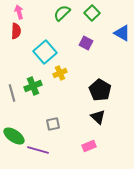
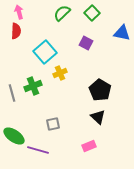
blue triangle: rotated 18 degrees counterclockwise
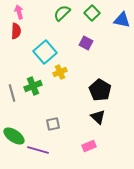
blue triangle: moved 13 px up
yellow cross: moved 1 px up
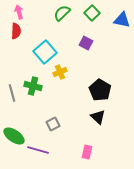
green cross: rotated 36 degrees clockwise
gray square: rotated 16 degrees counterclockwise
pink rectangle: moved 2 px left, 6 px down; rotated 56 degrees counterclockwise
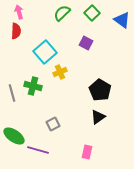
blue triangle: rotated 24 degrees clockwise
black triangle: rotated 42 degrees clockwise
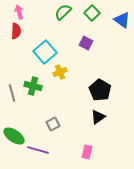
green semicircle: moved 1 px right, 1 px up
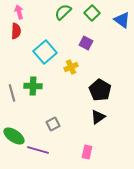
yellow cross: moved 11 px right, 5 px up
green cross: rotated 12 degrees counterclockwise
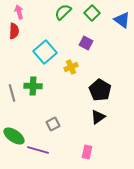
red semicircle: moved 2 px left
